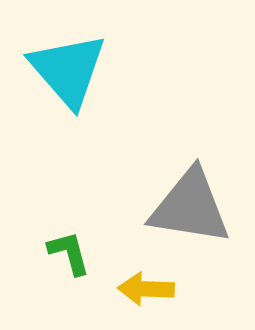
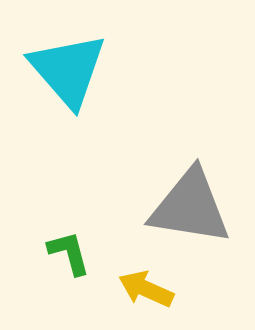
yellow arrow: rotated 22 degrees clockwise
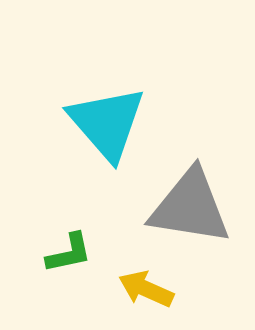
cyan triangle: moved 39 px right, 53 px down
green L-shape: rotated 93 degrees clockwise
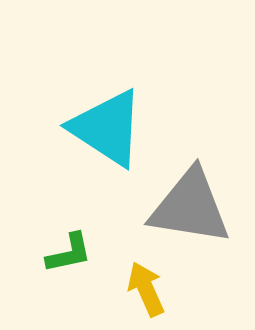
cyan triangle: moved 5 px down; rotated 16 degrees counterclockwise
yellow arrow: rotated 42 degrees clockwise
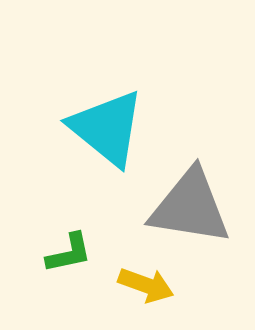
cyan triangle: rotated 6 degrees clockwise
yellow arrow: moved 4 px up; rotated 134 degrees clockwise
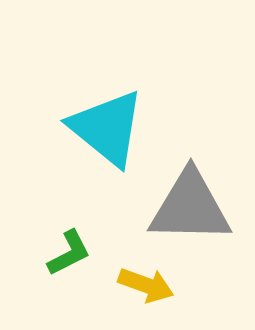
gray triangle: rotated 8 degrees counterclockwise
green L-shape: rotated 15 degrees counterclockwise
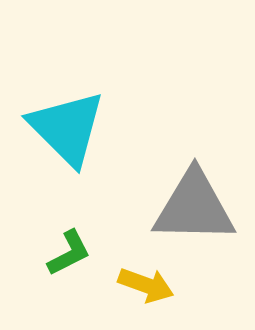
cyan triangle: moved 40 px left; rotated 6 degrees clockwise
gray triangle: moved 4 px right
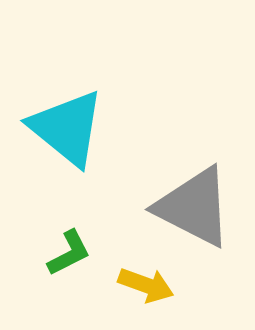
cyan triangle: rotated 6 degrees counterclockwise
gray triangle: rotated 26 degrees clockwise
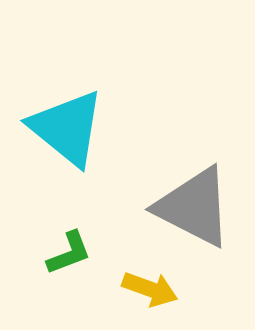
green L-shape: rotated 6 degrees clockwise
yellow arrow: moved 4 px right, 4 px down
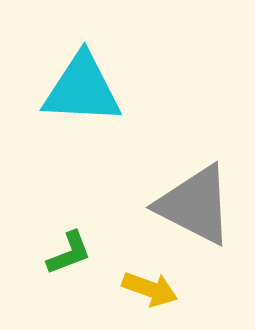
cyan triangle: moved 15 px right, 39 px up; rotated 36 degrees counterclockwise
gray triangle: moved 1 px right, 2 px up
